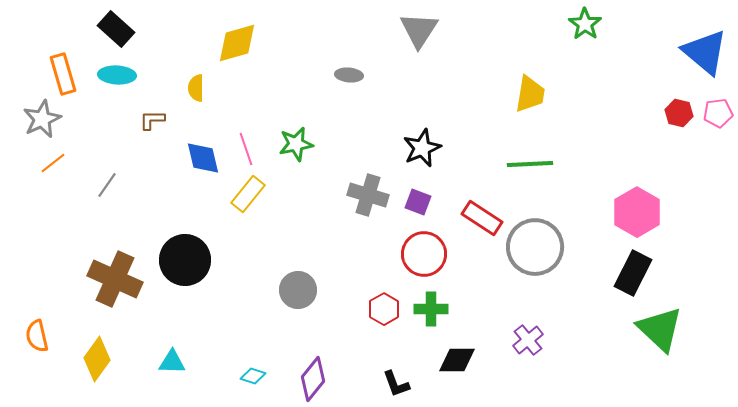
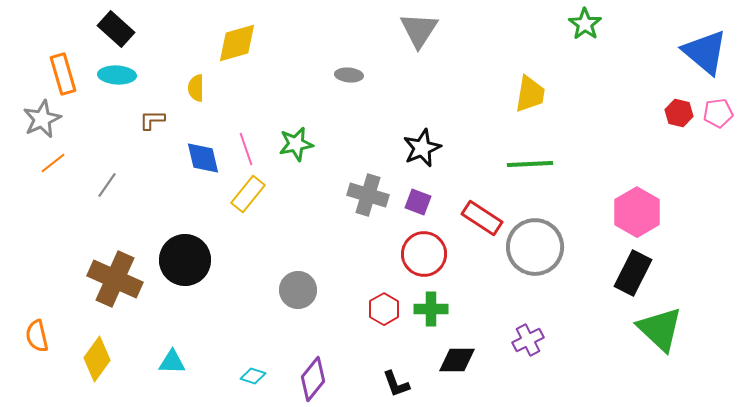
purple cross at (528, 340): rotated 12 degrees clockwise
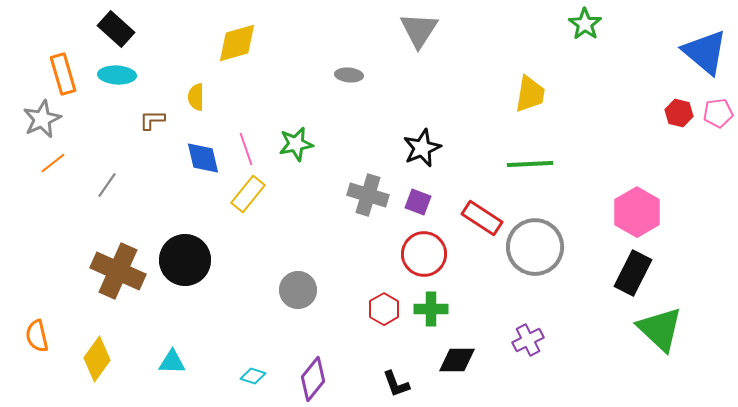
yellow semicircle at (196, 88): moved 9 px down
brown cross at (115, 279): moved 3 px right, 8 px up
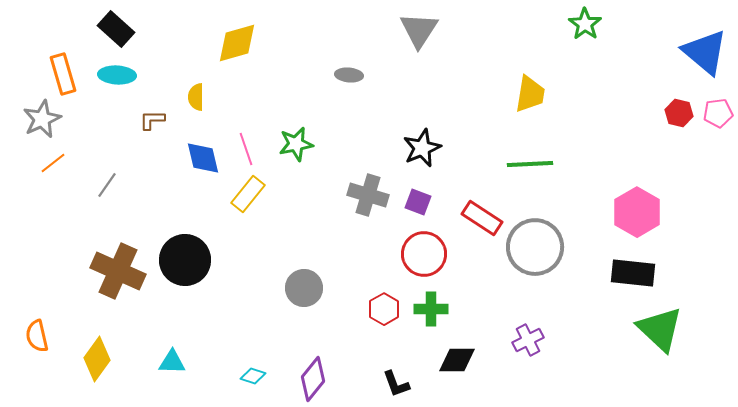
black rectangle at (633, 273): rotated 69 degrees clockwise
gray circle at (298, 290): moved 6 px right, 2 px up
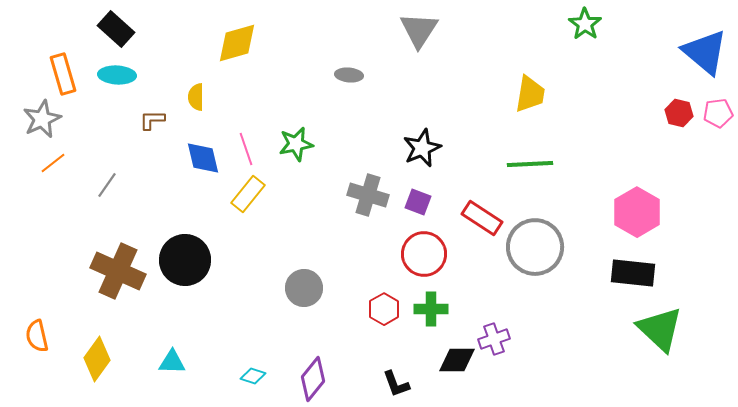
purple cross at (528, 340): moved 34 px left, 1 px up; rotated 8 degrees clockwise
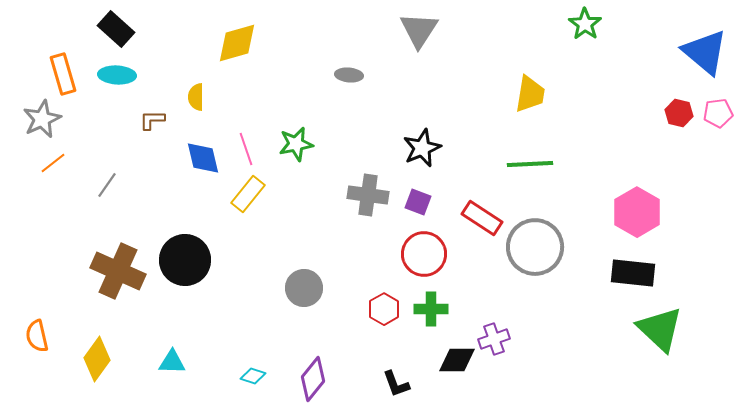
gray cross at (368, 195): rotated 9 degrees counterclockwise
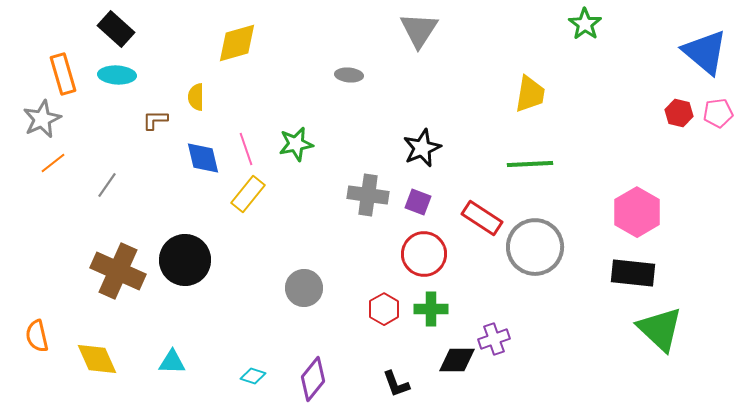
brown L-shape at (152, 120): moved 3 px right
yellow diamond at (97, 359): rotated 60 degrees counterclockwise
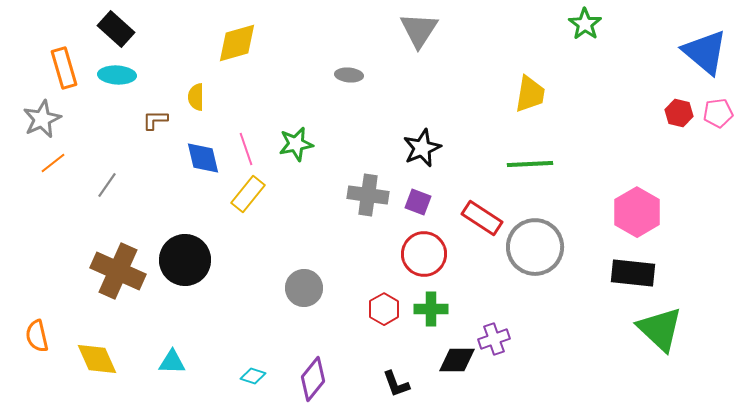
orange rectangle at (63, 74): moved 1 px right, 6 px up
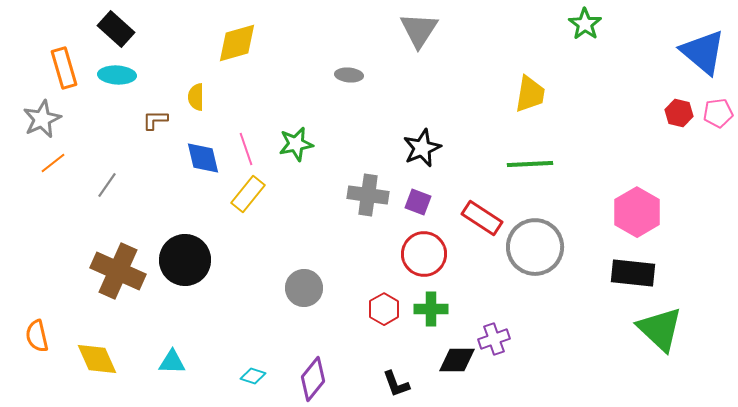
blue triangle at (705, 52): moved 2 px left
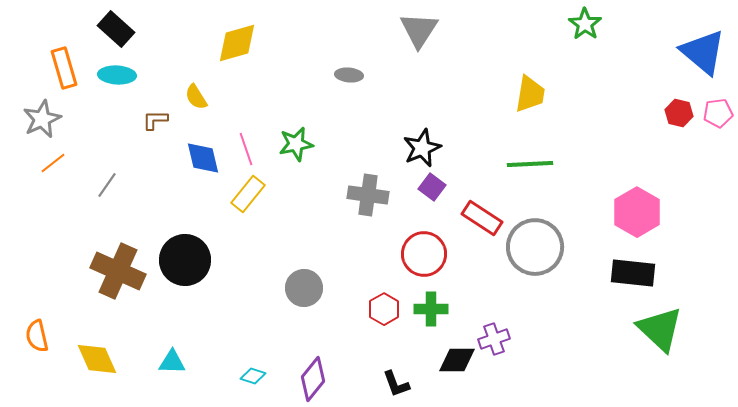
yellow semicircle at (196, 97): rotated 32 degrees counterclockwise
purple square at (418, 202): moved 14 px right, 15 px up; rotated 16 degrees clockwise
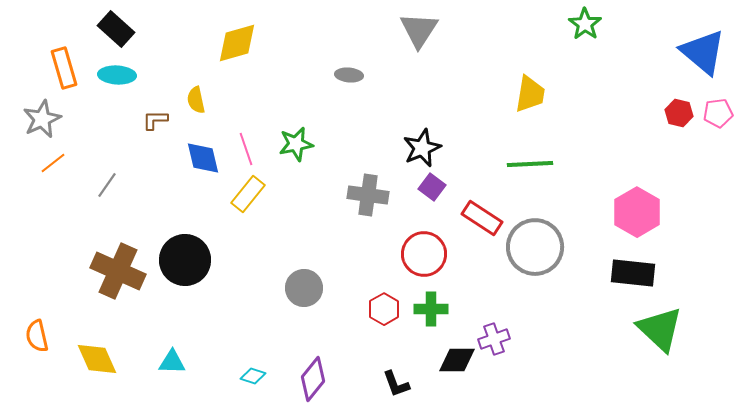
yellow semicircle at (196, 97): moved 3 px down; rotated 20 degrees clockwise
